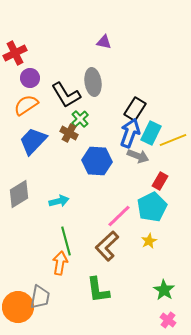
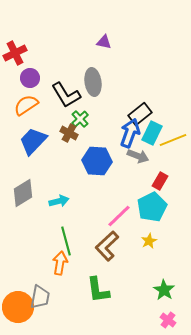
black rectangle: moved 5 px right, 5 px down; rotated 20 degrees clockwise
cyan rectangle: moved 1 px right
gray diamond: moved 4 px right, 1 px up
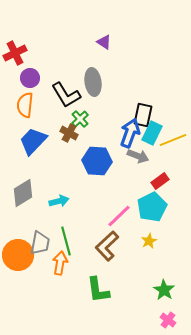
purple triangle: rotated 21 degrees clockwise
orange semicircle: moved 1 px left; rotated 50 degrees counterclockwise
black rectangle: moved 3 px right, 1 px down; rotated 40 degrees counterclockwise
red rectangle: rotated 24 degrees clockwise
gray trapezoid: moved 54 px up
orange circle: moved 52 px up
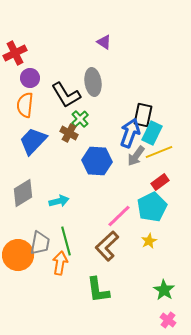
yellow line: moved 14 px left, 12 px down
gray arrow: moved 2 px left; rotated 105 degrees clockwise
red rectangle: moved 1 px down
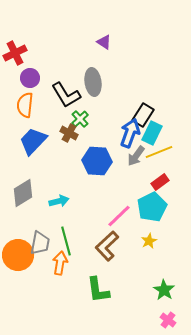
black rectangle: rotated 20 degrees clockwise
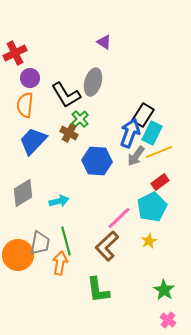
gray ellipse: rotated 24 degrees clockwise
pink line: moved 2 px down
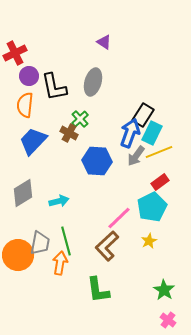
purple circle: moved 1 px left, 2 px up
black L-shape: moved 12 px left, 8 px up; rotated 20 degrees clockwise
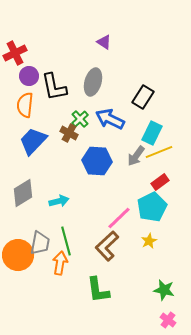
black rectangle: moved 18 px up
blue arrow: moved 20 px left, 14 px up; rotated 84 degrees counterclockwise
green star: rotated 20 degrees counterclockwise
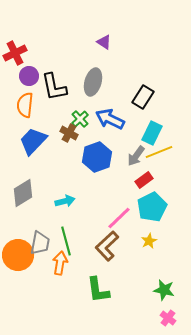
blue hexagon: moved 4 px up; rotated 24 degrees counterclockwise
red rectangle: moved 16 px left, 2 px up
cyan arrow: moved 6 px right
pink cross: moved 2 px up
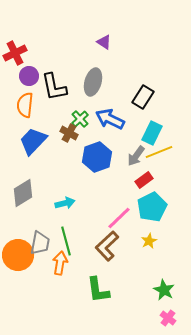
cyan arrow: moved 2 px down
green star: rotated 15 degrees clockwise
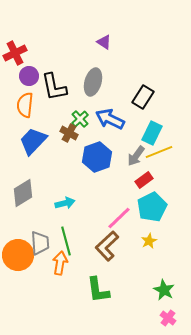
gray trapezoid: rotated 15 degrees counterclockwise
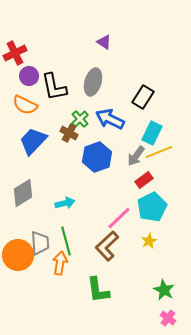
orange semicircle: rotated 70 degrees counterclockwise
